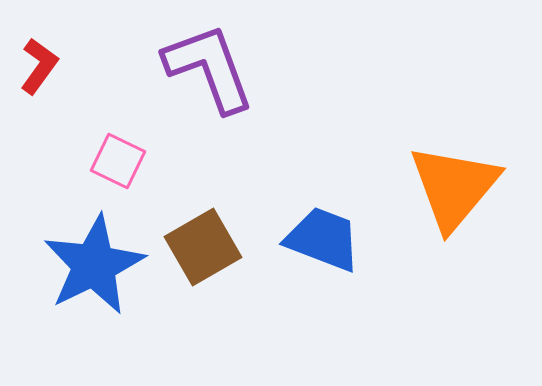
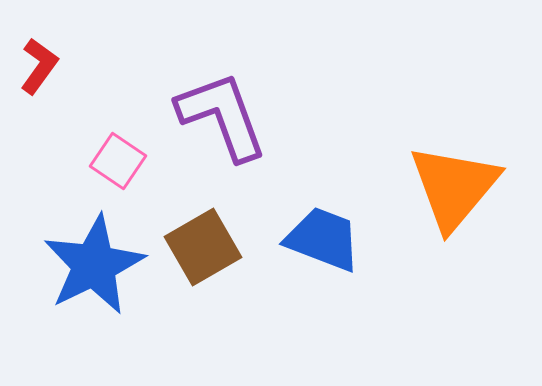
purple L-shape: moved 13 px right, 48 px down
pink square: rotated 8 degrees clockwise
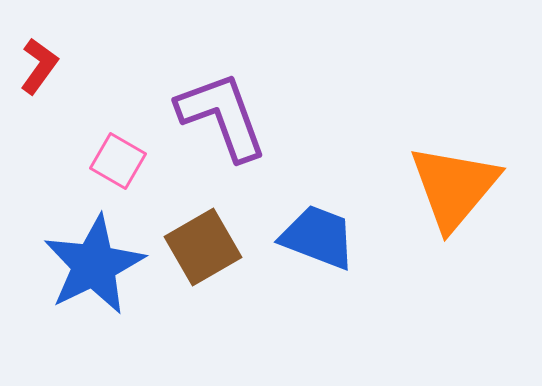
pink square: rotated 4 degrees counterclockwise
blue trapezoid: moved 5 px left, 2 px up
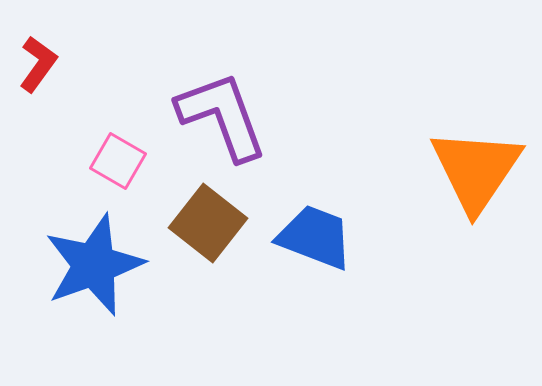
red L-shape: moved 1 px left, 2 px up
orange triangle: moved 22 px right, 17 px up; rotated 6 degrees counterclockwise
blue trapezoid: moved 3 px left
brown square: moved 5 px right, 24 px up; rotated 22 degrees counterclockwise
blue star: rotated 6 degrees clockwise
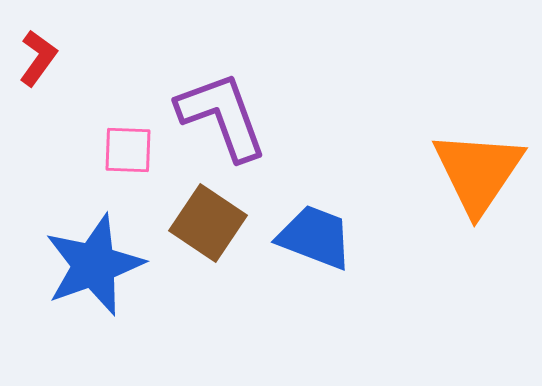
red L-shape: moved 6 px up
pink square: moved 10 px right, 11 px up; rotated 28 degrees counterclockwise
orange triangle: moved 2 px right, 2 px down
brown square: rotated 4 degrees counterclockwise
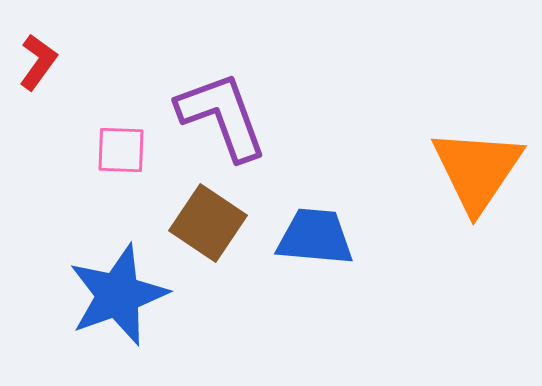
red L-shape: moved 4 px down
pink square: moved 7 px left
orange triangle: moved 1 px left, 2 px up
blue trapezoid: rotated 16 degrees counterclockwise
blue star: moved 24 px right, 30 px down
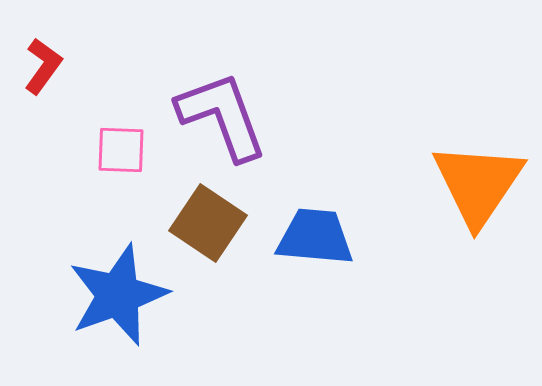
red L-shape: moved 5 px right, 4 px down
orange triangle: moved 1 px right, 14 px down
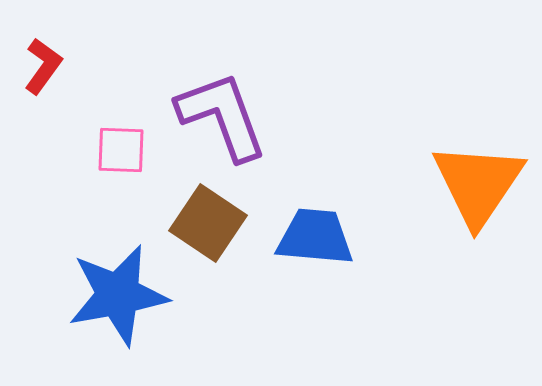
blue star: rotated 10 degrees clockwise
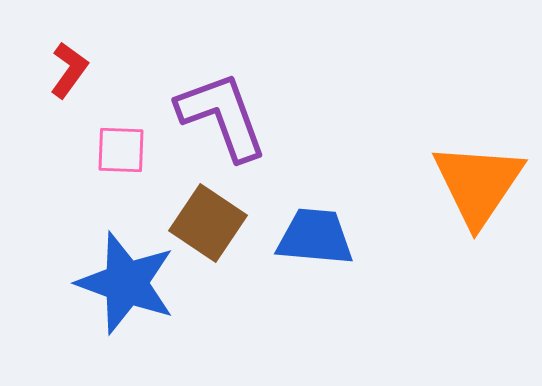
red L-shape: moved 26 px right, 4 px down
blue star: moved 8 px right, 12 px up; rotated 30 degrees clockwise
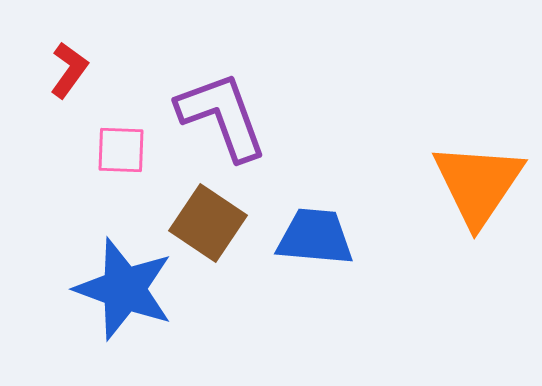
blue star: moved 2 px left, 6 px down
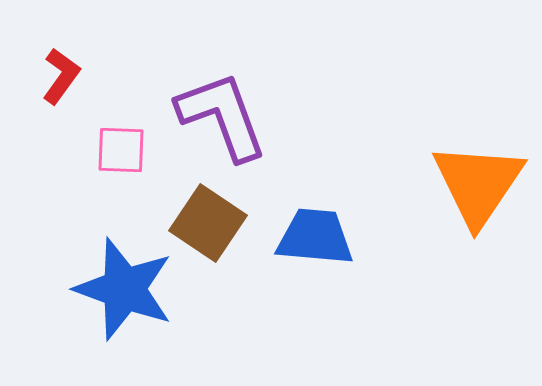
red L-shape: moved 8 px left, 6 px down
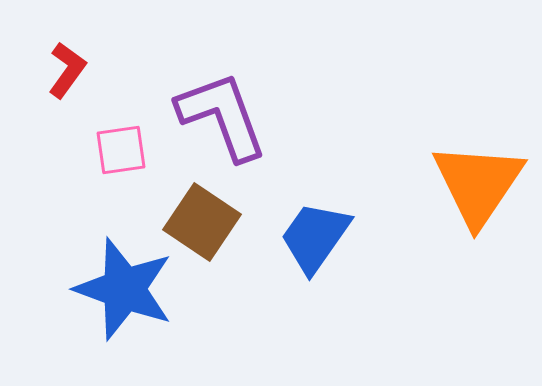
red L-shape: moved 6 px right, 6 px up
pink square: rotated 10 degrees counterclockwise
brown square: moved 6 px left, 1 px up
blue trapezoid: rotated 60 degrees counterclockwise
